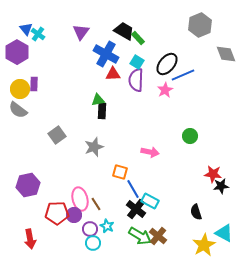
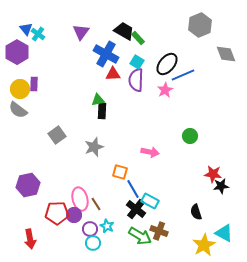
brown cross at (158, 236): moved 1 px right, 5 px up; rotated 18 degrees counterclockwise
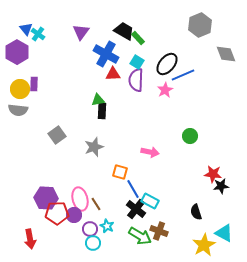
gray semicircle at (18, 110): rotated 30 degrees counterclockwise
purple hexagon at (28, 185): moved 18 px right, 13 px down; rotated 15 degrees clockwise
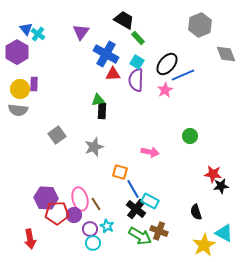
black trapezoid at (124, 31): moved 11 px up
